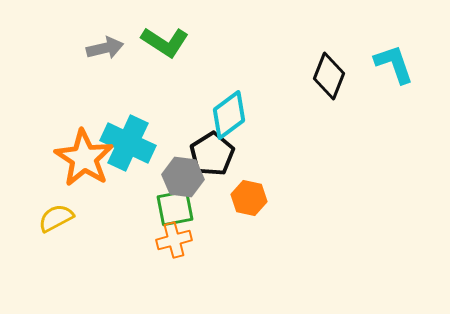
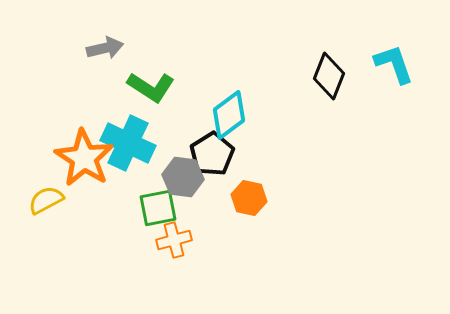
green L-shape: moved 14 px left, 45 px down
green square: moved 17 px left
yellow semicircle: moved 10 px left, 18 px up
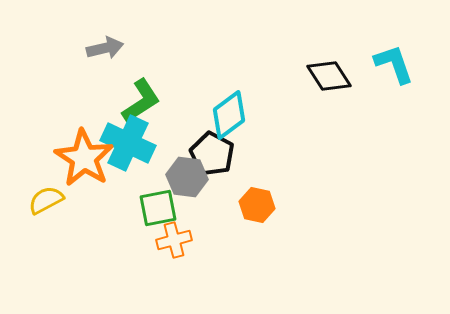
black diamond: rotated 54 degrees counterclockwise
green L-shape: moved 10 px left, 14 px down; rotated 66 degrees counterclockwise
black pentagon: rotated 12 degrees counterclockwise
gray hexagon: moved 4 px right
orange hexagon: moved 8 px right, 7 px down
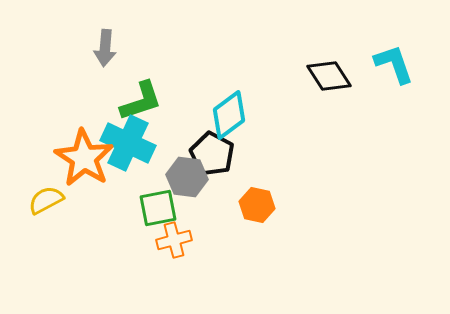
gray arrow: rotated 108 degrees clockwise
green L-shape: rotated 15 degrees clockwise
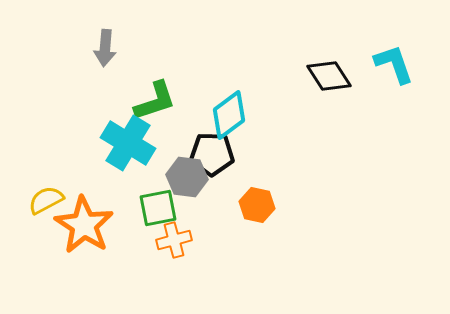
green L-shape: moved 14 px right
cyan cross: rotated 6 degrees clockwise
black pentagon: rotated 27 degrees counterclockwise
orange star: moved 67 px down
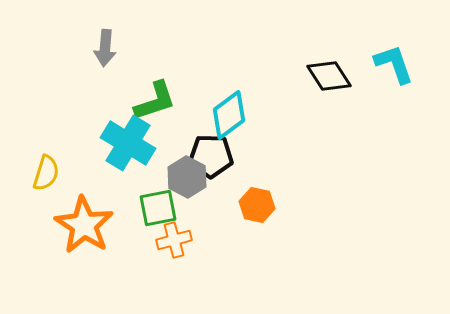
black pentagon: moved 1 px left, 2 px down
gray hexagon: rotated 21 degrees clockwise
yellow semicircle: moved 27 px up; rotated 135 degrees clockwise
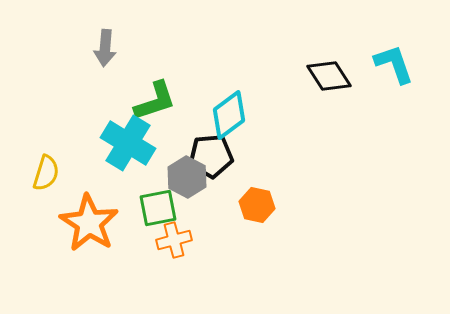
black pentagon: rotated 6 degrees counterclockwise
orange star: moved 5 px right, 2 px up
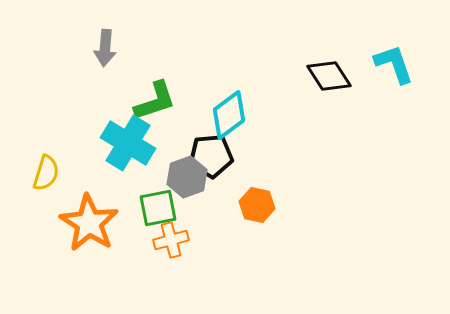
gray hexagon: rotated 12 degrees clockwise
orange cross: moved 3 px left
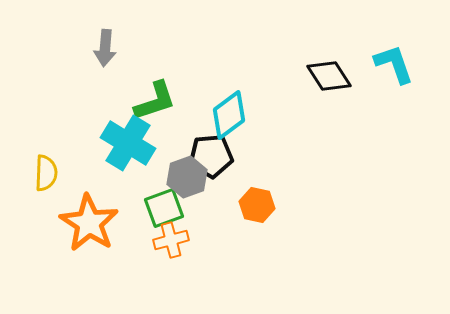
yellow semicircle: rotated 15 degrees counterclockwise
green square: moved 6 px right; rotated 9 degrees counterclockwise
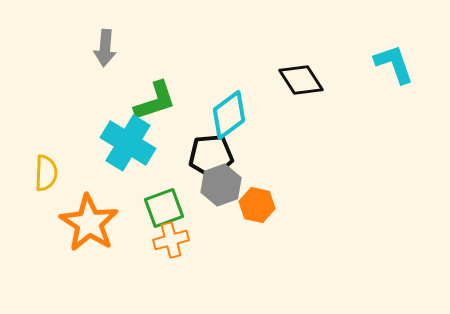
black diamond: moved 28 px left, 4 px down
gray hexagon: moved 34 px right, 8 px down
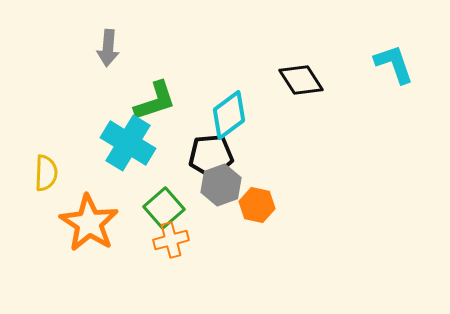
gray arrow: moved 3 px right
green square: rotated 21 degrees counterclockwise
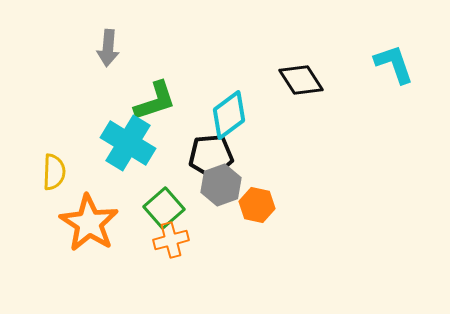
yellow semicircle: moved 8 px right, 1 px up
